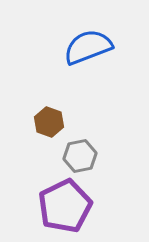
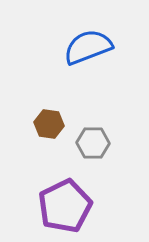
brown hexagon: moved 2 px down; rotated 12 degrees counterclockwise
gray hexagon: moved 13 px right, 13 px up; rotated 12 degrees clockwise
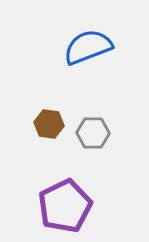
gray hexagon: moved 10 px up
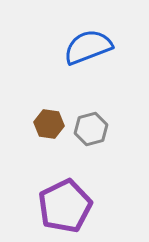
gray hexagon: moved 2 px left, 4 px up; rotated 16 degrees counterclockwise
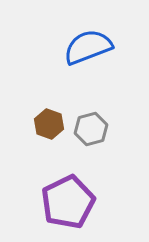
brown hexagon: rotated 12 degrees clockwise
purple pentagon: moved 3 px right, 4 px up
